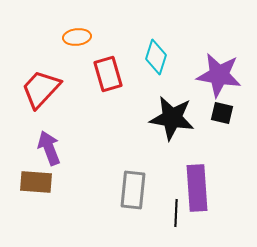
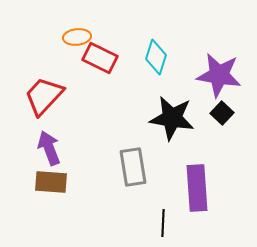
red rectangle: moved 8 px left, 16 px up; rotated 48 degrees counterclockwise
red trapezoid: moved 3 px right, 7 px down
black square: rotated 30 degrees clockwise
brown rectangle: moved 15 px right
gray rectangle: moved 23 px up; rotated 15 degrees counterclockwise
black line: moved 13 px left, 10 px down
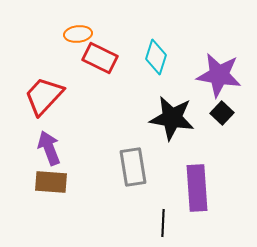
orange ellipse: moved 1 px right, 3 px up
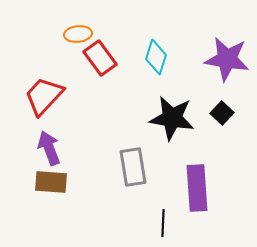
red rectangle: rotated 28 degrees clockwise
purple star: moved 8 px right, 16 px up
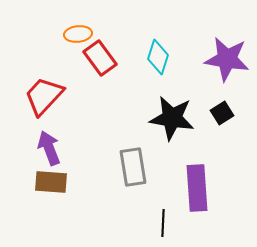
cyan diamond: moved 2 px right
black square: rotated 15 degrees clockwise
